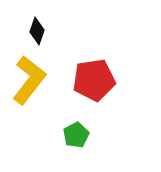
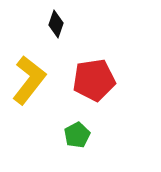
black diamond: moved 19 px right, 7 px up
green pentagon: moved 1 px right
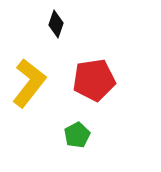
yellow L-shape: moved 3 px down
